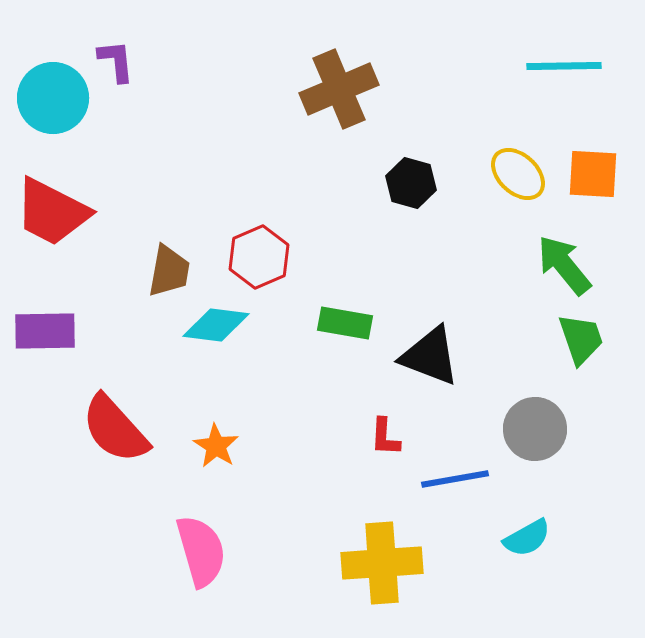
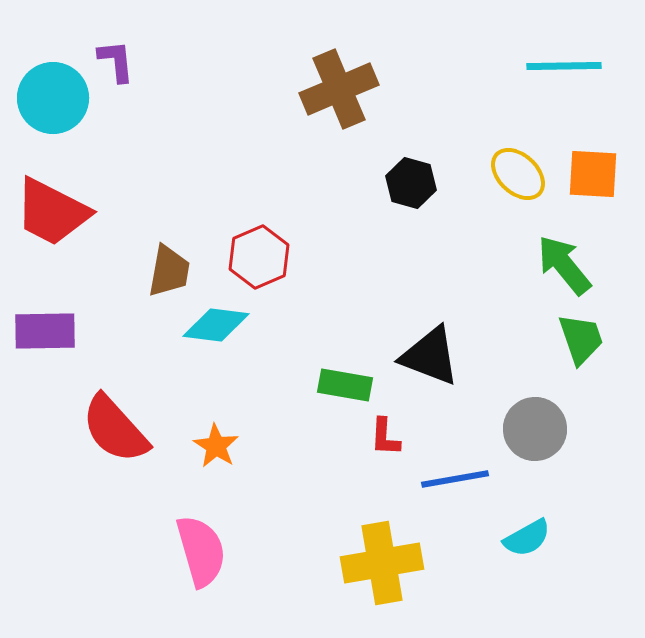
green rectangle: moved 62 px down
yellow cross: rotated 6 degrees counterclockwise
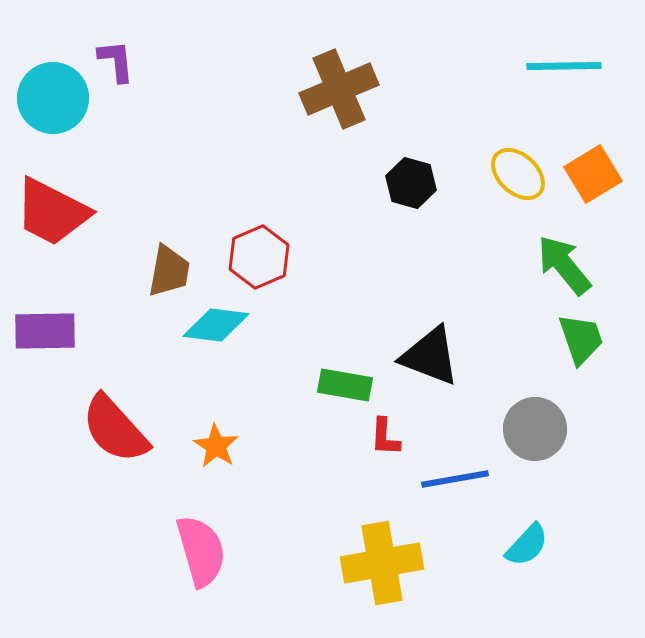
orange square: rotated 34 degrees counterclockwise
cyan semicircle: moved 7 px down; rotated 18 degrees counterclockwise
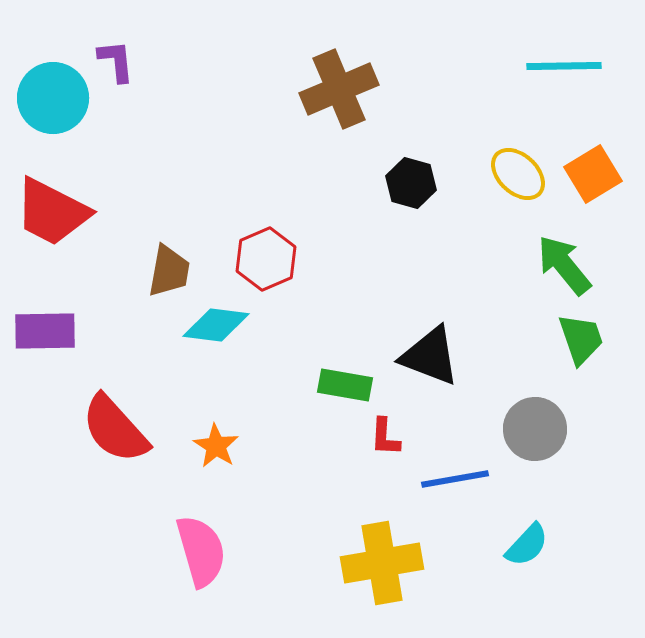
red hexagon: moved 7 px right, 2 px down
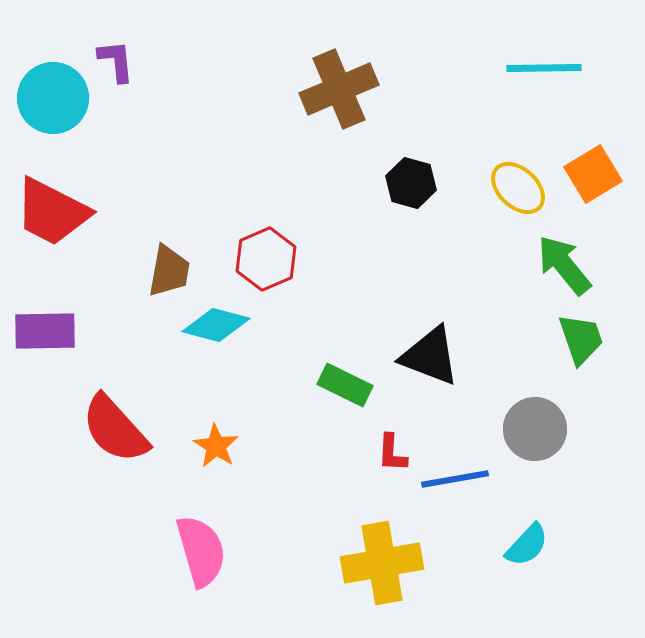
cyan line: moved 20 px left, 2 px down
yellow ellipse: moved 14 px down
cyan diamond: rotated 8 degrees clockwise
green rectangle: rotated 16 degrees clockwise
red L-shape: moved 7 px right, 16 px down
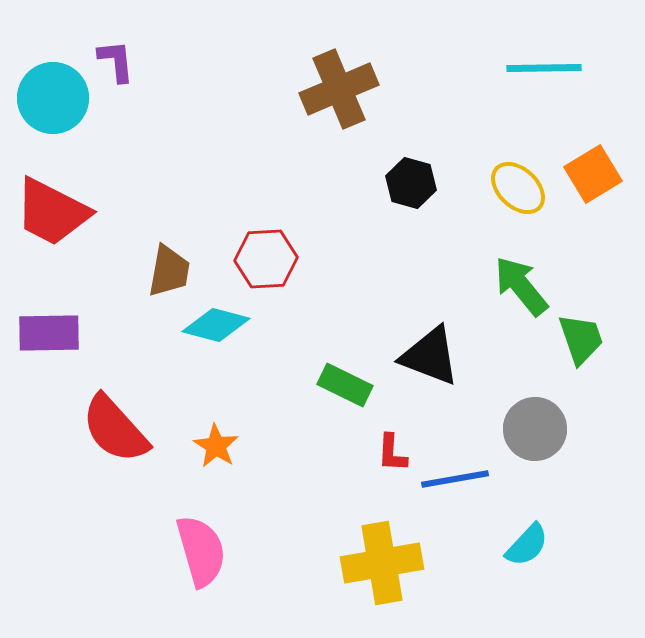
red hexagon: rotated 20 degrees clockwise
green arrow: moved 43 px left, 21 px down
purple rectangle: moved 4 px right, 2 px down
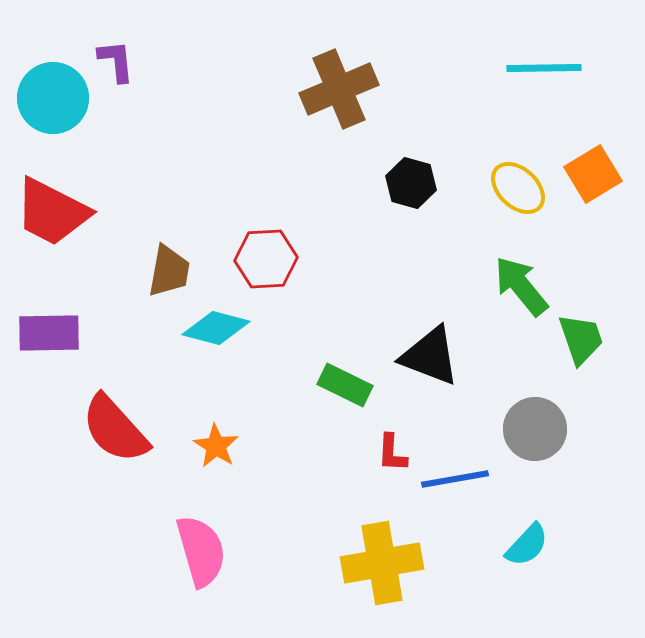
cyan diamond: moved 3 px down
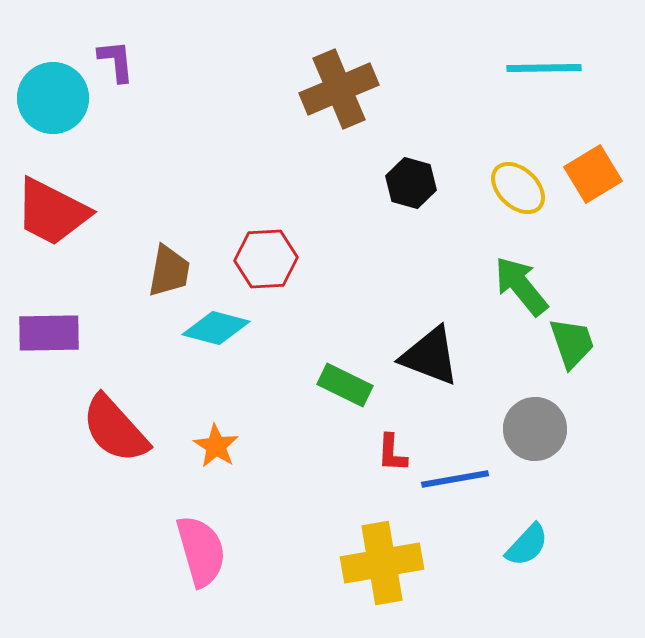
green trapezoid: moved 9 px left, 4 px down
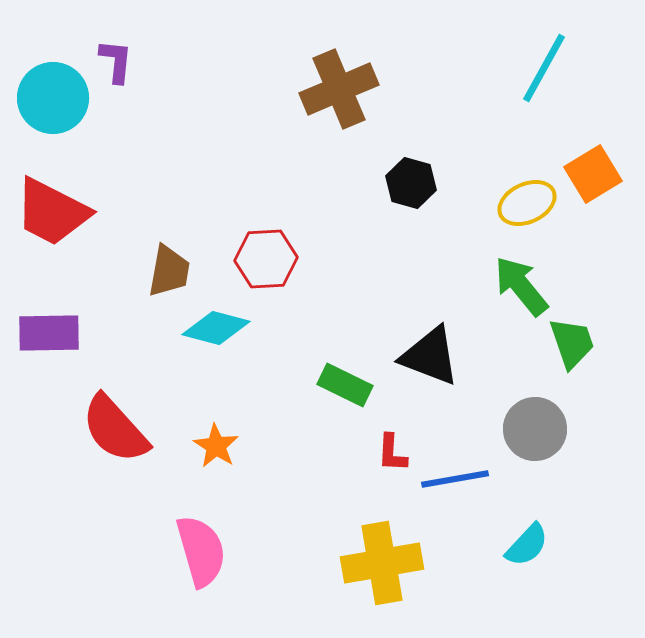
purple L-shape: rotated 12 degrees clockwise
cyan line: rotated 60 degrees counterclockwise
yellow ellipse: moved 9 px right, 15 px down; rotated 68 degrees counterclockwise
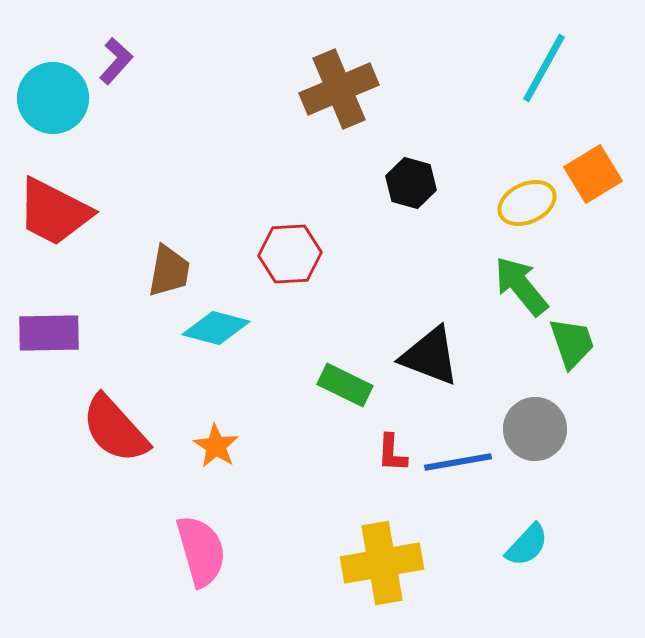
purple L-shape: rotated 36 degrees clockwise
red trapezoid: moved 2 px right
red hexagon: moved 24 px right, 5 px up
blue line: moved 3 px right, 17 px up
